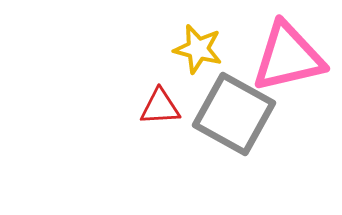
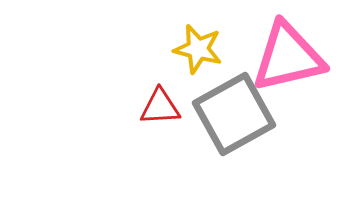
gray square: rotated 32 degrees clockwise
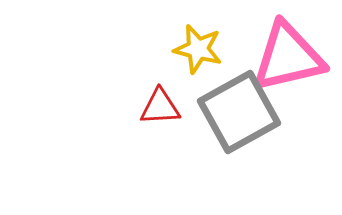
gray square: moved 5 px right, 2 px up
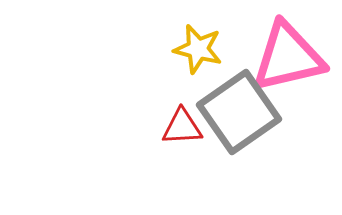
red triangle: moved 22 px right, 20 px down
gray square: rotated 6 degrees counterclockwise
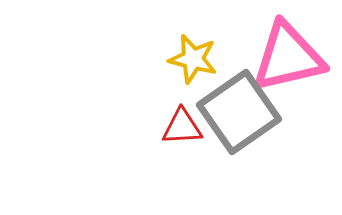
yellow star: moved 5 px left, 10 px down
